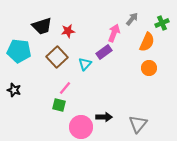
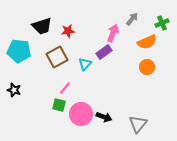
pink arrow: moved 1 px left
orange semicircle: rotated 42 degrees clockwise
brown square: rotated 15 degrees clockwise
orange circle: moved 2 px left, 1 px up
black arrow: rotated 21 degrees clockwise
pink circle: moved 13 px up
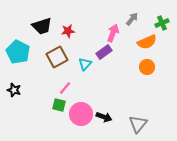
cyan pentagon: moved 1 px left, 1 px down; rotated 20 degrees clockwise
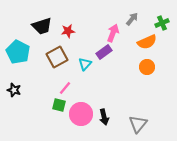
black arrow: rotated 56 degrees clockwise
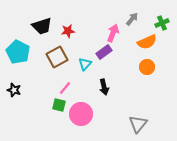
black arrow: moved 30 px up
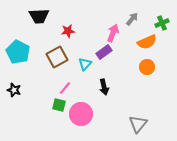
black trapezoid: moved 3 px left, 10 px up; rotated 15 degrees clockwise
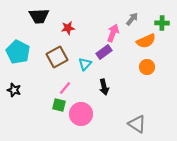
green cross: rotated 24 degrees clockwise
red star: moved 3 px up
orange semicircle: moved 1 px left, 1 px up
gray triangle: moved 1 px left; rotated 36 degrees counterclockwise
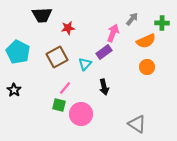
black trapezoid: moved 3 px right, 1 px up
black star: rotated 16 degrees clockwise
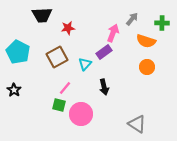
orange semicircle: rotated 42 degrees clockwise
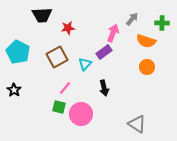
black arrow: moved 1 px down
green square: moved 2 px down
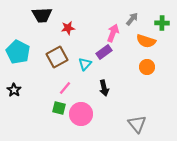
green square: moved 1 px down
gray triangle: rotated 18 degrees clockwise
